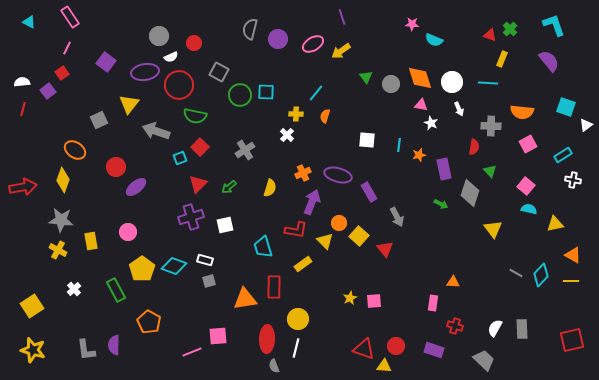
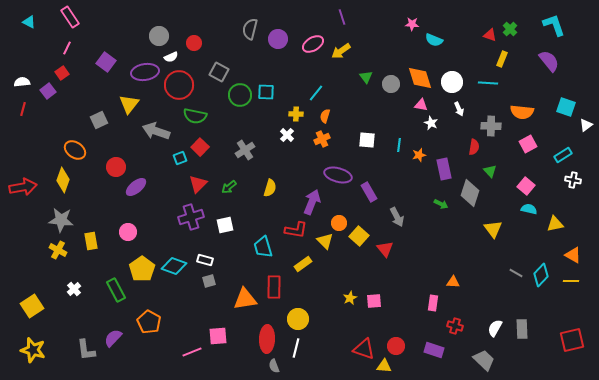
orange cross at (303, 173): moved 19 px right, 34 px up
purple semicircle at (114, 345): moved 1 px left, 7 px up; rotated 42 degrees clockwise
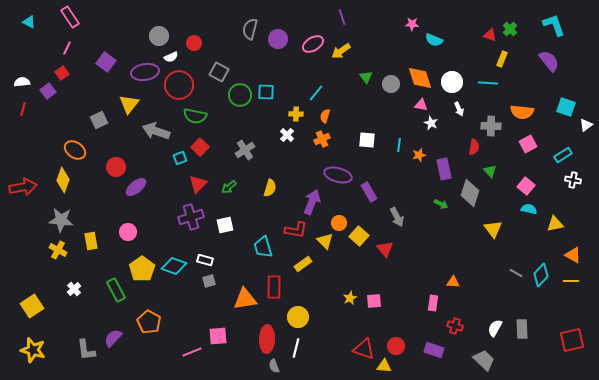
yellow circle at (298, 319): moved 2 px up
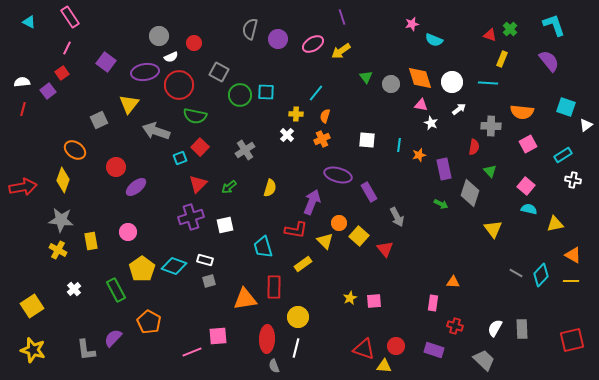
pink star at (412, 24): rotated 16 degrees counterclockwise
white arrow at (459, 109): rotated 104 degrees counterclockwise
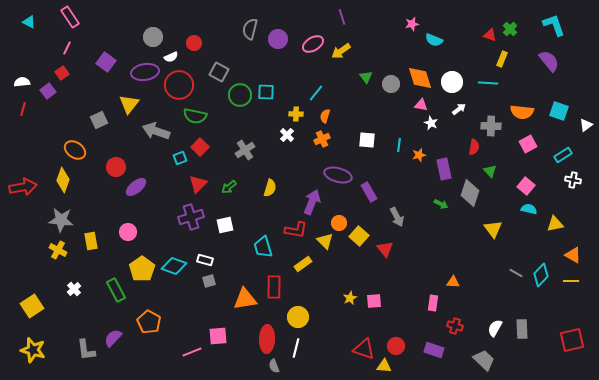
gray circle at (159, 36): moved 6 px left, 1 px down
cyan square at (566, 107): moved 7 px left, 4 px down
